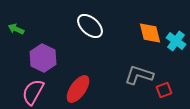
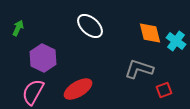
green arrow: moved 2 px right, 1 px up; rotated 91 degrees clockwise
gray L-shape: moved 6 px up
red ellipse: rotated 24 degrees clockwise
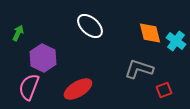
green arrow: moved 5 px down
pink semicircle: moved 4 px left, 5 px up; rotated 8 degrees counterclockwise
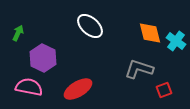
pink semicircle: rotated 80 degrees clockwise
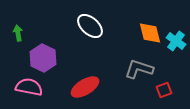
green arrow: rotated 35 degrees counterclockwise
red ellipse: moved 7 px right, 2 px up
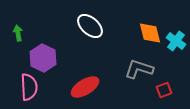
pink semicircle: rotated 76 degrees clockwise
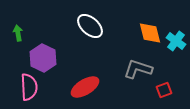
gray L-shape: moved 1 px left
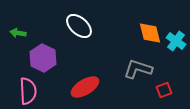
white ellipse: moved 11 px left
green arrow: rotated 70 degrees counterclockwise
pink semicircle: moved 1 px left, 4 px down
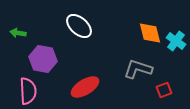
purple hexagon: moved 1 px down; rotated 16 degrees counterclockwise
